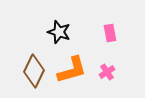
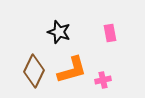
pink cross: moved 4 px left, 8 px down; rotated 21 degrees clockwise
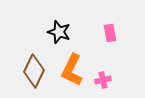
orange L-shape: rotated 132 degrees clockwise
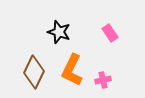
pink rectangle: rotated 24 degrees counterclockwise
brown diamond: moved 1 px down
